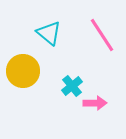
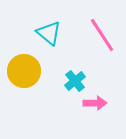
yellow circle: moved 1 px right
cyan cross: moved 3 px right, 5 px up
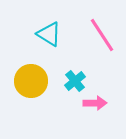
cyan triangle: moved 1 px down; rotated 8 degrees counterclockwise
yellow circle: moved 7 px right, 10 px down
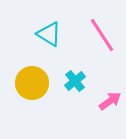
yellow circle: moved 1 px right, 2 px down
pink arrow: moved 15 px right, 2 px up; rotated 35 degrees counterclockwise
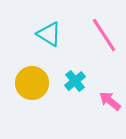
pink line: moved 2 px right
pink arrow: rotated 105 degrees counterclockwise
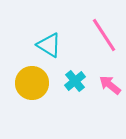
cyan triangle: moved 11 px down
pink arrow: moved 16 px up
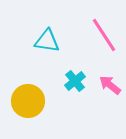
cyan triangle: moved 2 px left, 4 px up; rotated 24 degrees counterclockwise
yellow circle: moved 4 px left, 18 px down
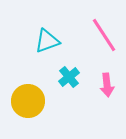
cyan triangle: rotated 28 degrees counterclockwise
cyan cross: moved 6 px left, 4 px up
pink arrow: moved 3 px left; rotated 135 degrees counterclockwise
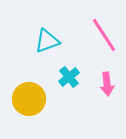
pink arrow: moved 1 px up
yellow circle: moved 1 px right, 2 px up
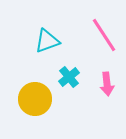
yellow circle: moved 6 px right
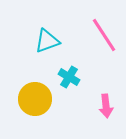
cyan cross: rotated 20 degrees counterclockwise
pink arrow: moved 1 px left, 22 px down
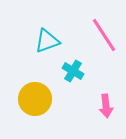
cyan cross: moved 4 px right, 6 px up
